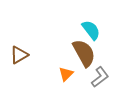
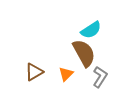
cyan semicircle: rotated 95 degrees clockwise
brown triangle: moved 15 px right, 17 px down
gray L-shape: rotated 20 degrees counterclockwise
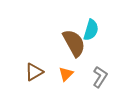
cyan semicircle: rotated 40 degrees counterclockwise
brown semicircle: moved 10 px left, 10 px up
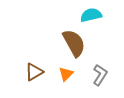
cyan semicircle: moved 15 px up; rotated 120 degrees counterclockwise
gray L-shape: moved 2 px up
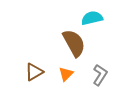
cyan semicircle: moved 1 px right, 3 px down
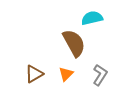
brown triangle: moved 2 px down
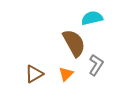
gray L-shape: moved 4 px left, 10 px up
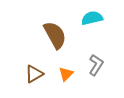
brown semicircle: moved 19 px left, 8 px up
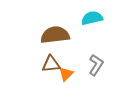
brown semicircle: rotated 68 degrees counterclockwise
brown triangle: moved 17 px right, 10 px up; rotated 24 degrees clockwise
